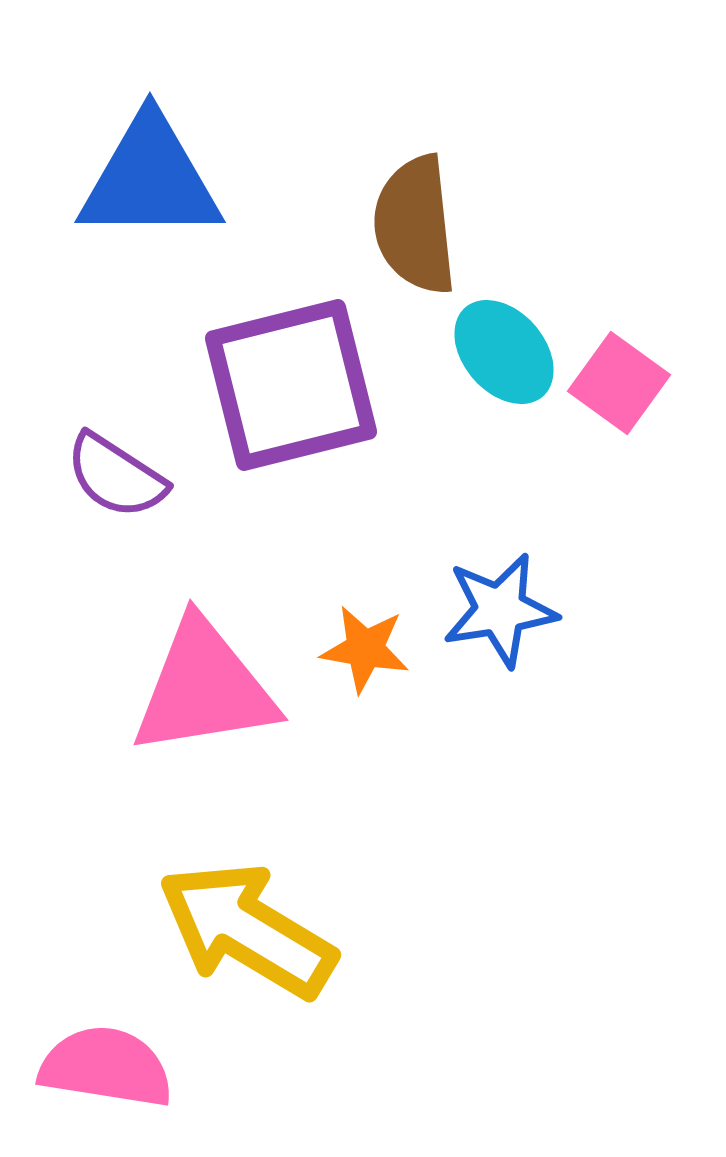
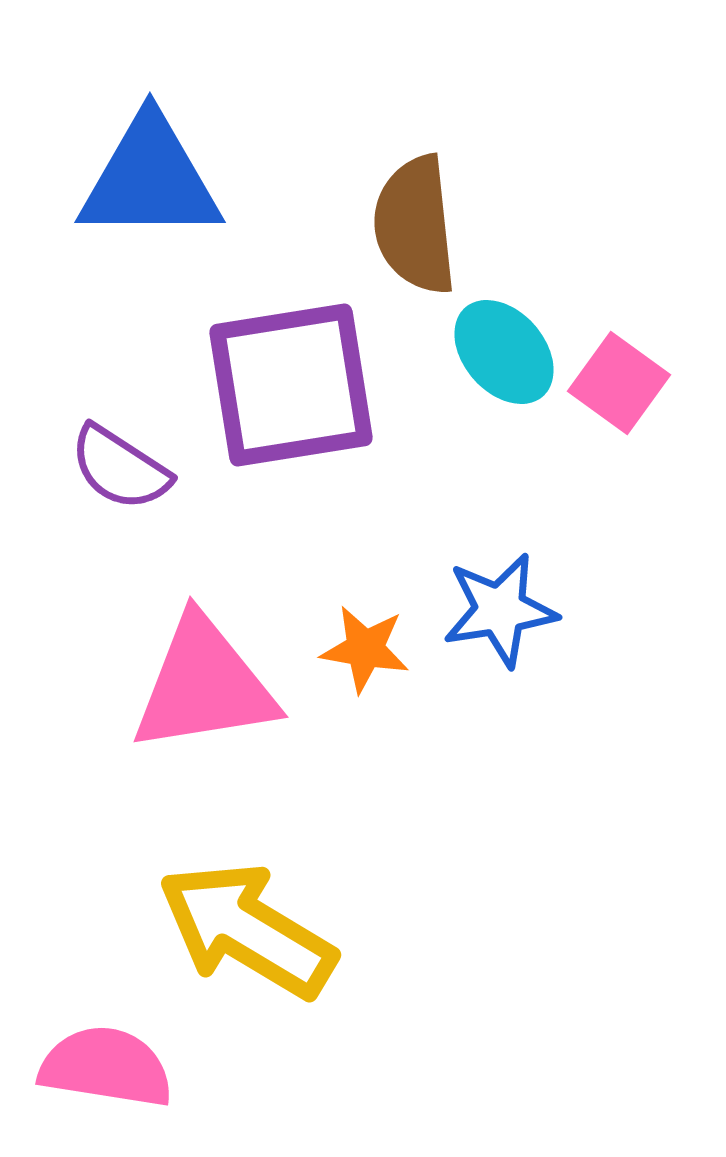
purple square: rotated 5 degrees clockwise
purple semicircle: moved 4 px right, 8 px up
pink triangle: moved 3 px up
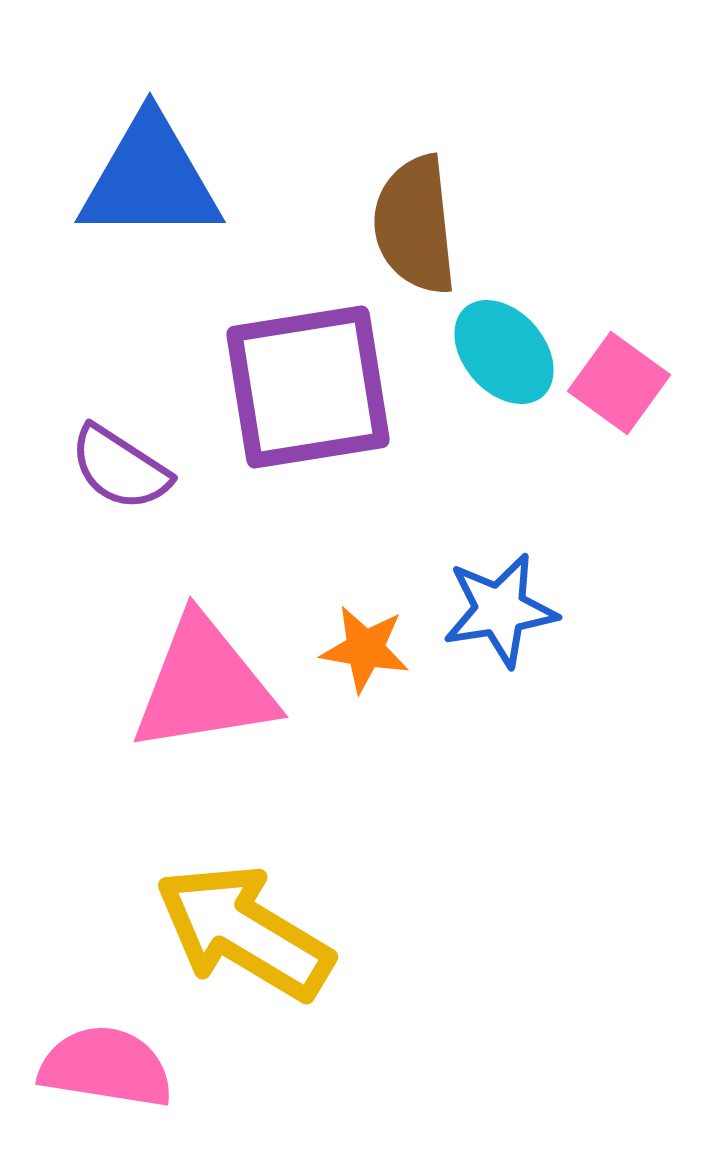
purple square: moved 17 px right, 2 px down
yellow arrow: moved 3 px left, 2 px down
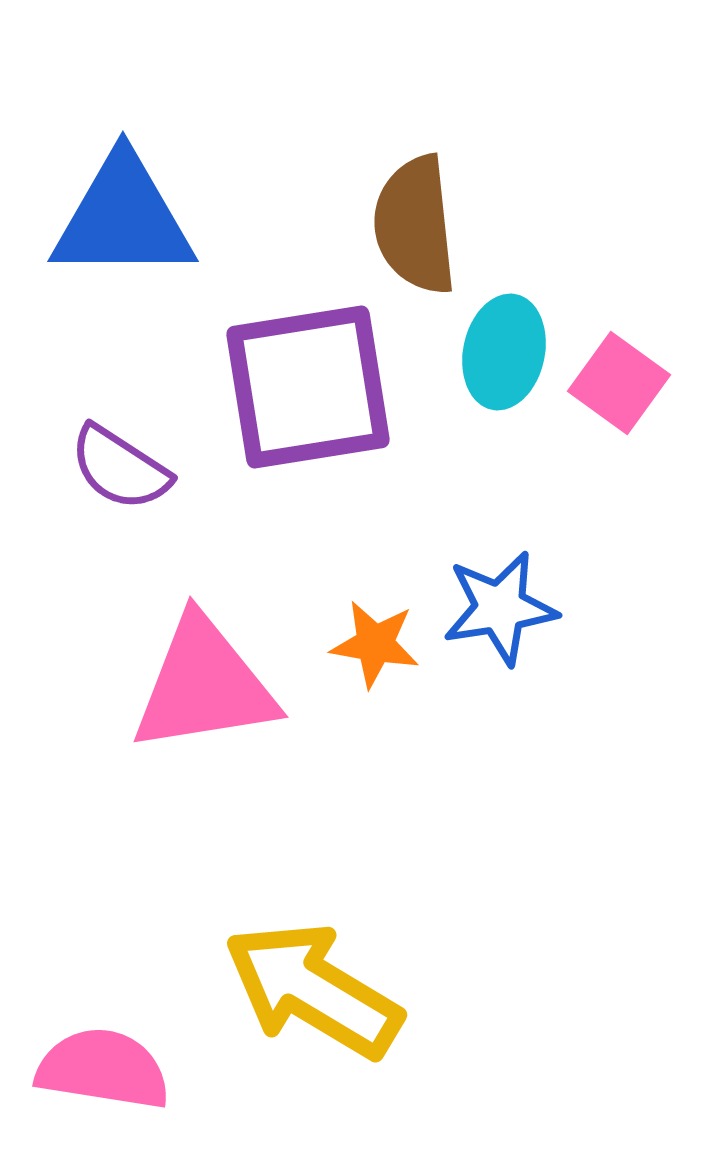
blue triangle: moved 27 px left, 39 px down
cyan ellipse: rotated 53 degrees clockwise
blue star: moved 2 px up
orange star: moved 10 px right, 5 px up
yellow arrow: moved 69 px right, 58 px down
pink semicircle: moved 3 px left, 2 px down
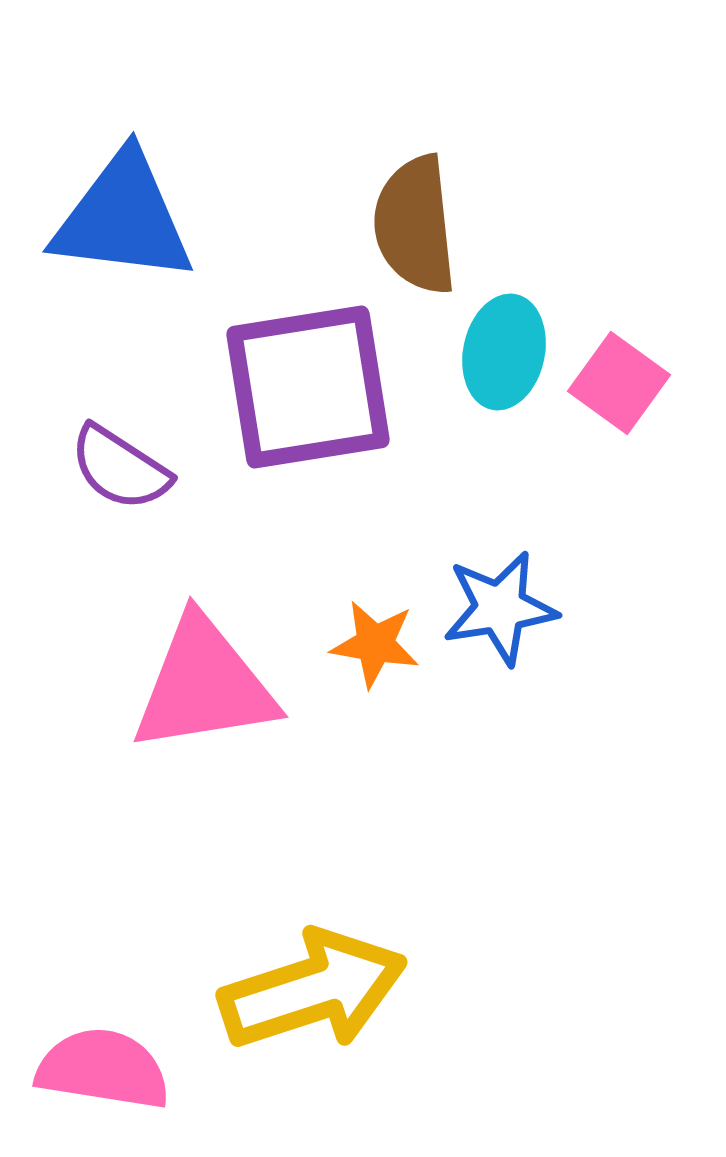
blue triangle: rotated 7 degrees clockwise
yellow arrow: rotated 131 degrees clockwise
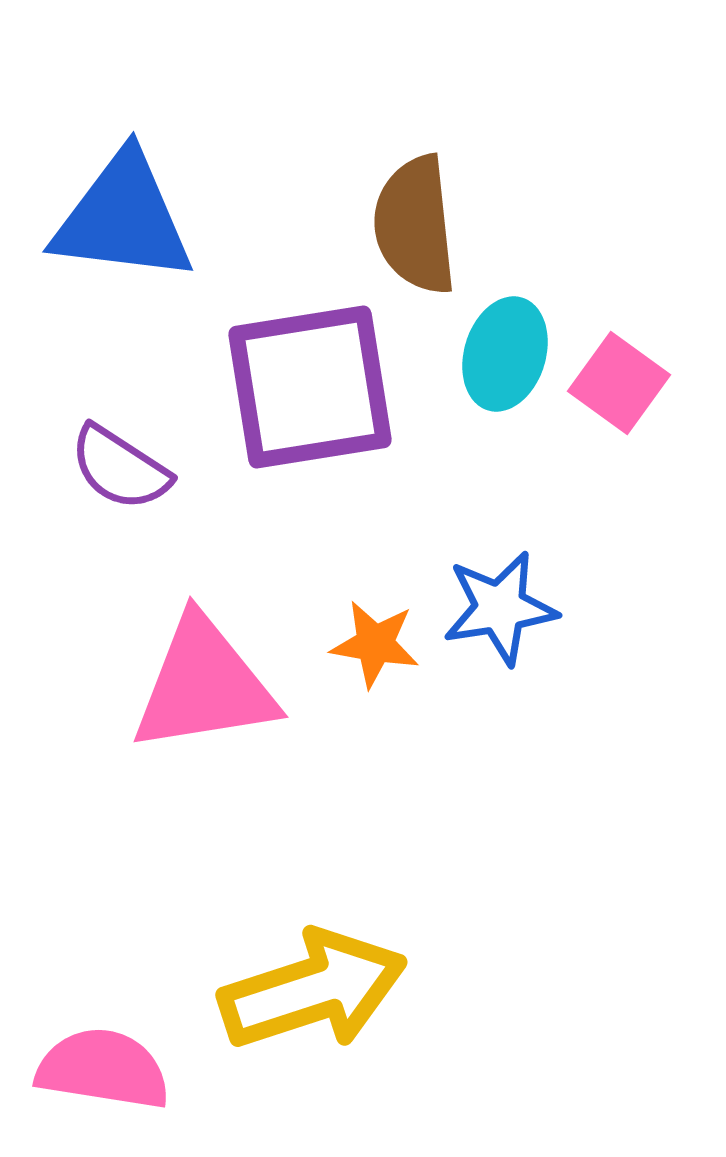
cyan ellipse: moved 1 px right, 2 px down; rotated 5 degrees clockwise
purple square: moved 2 px right
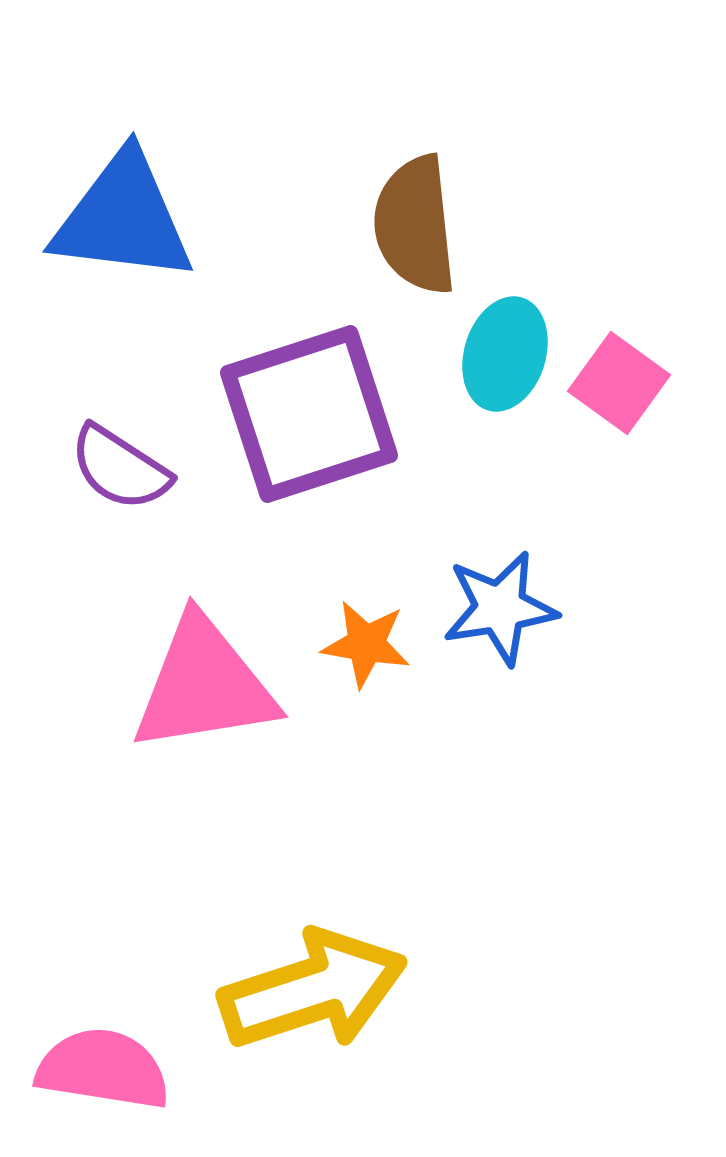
purple square: moved 1 px left, 27 px down; rotated 9 degrees counterclockwise
orange star: moved 9 px left
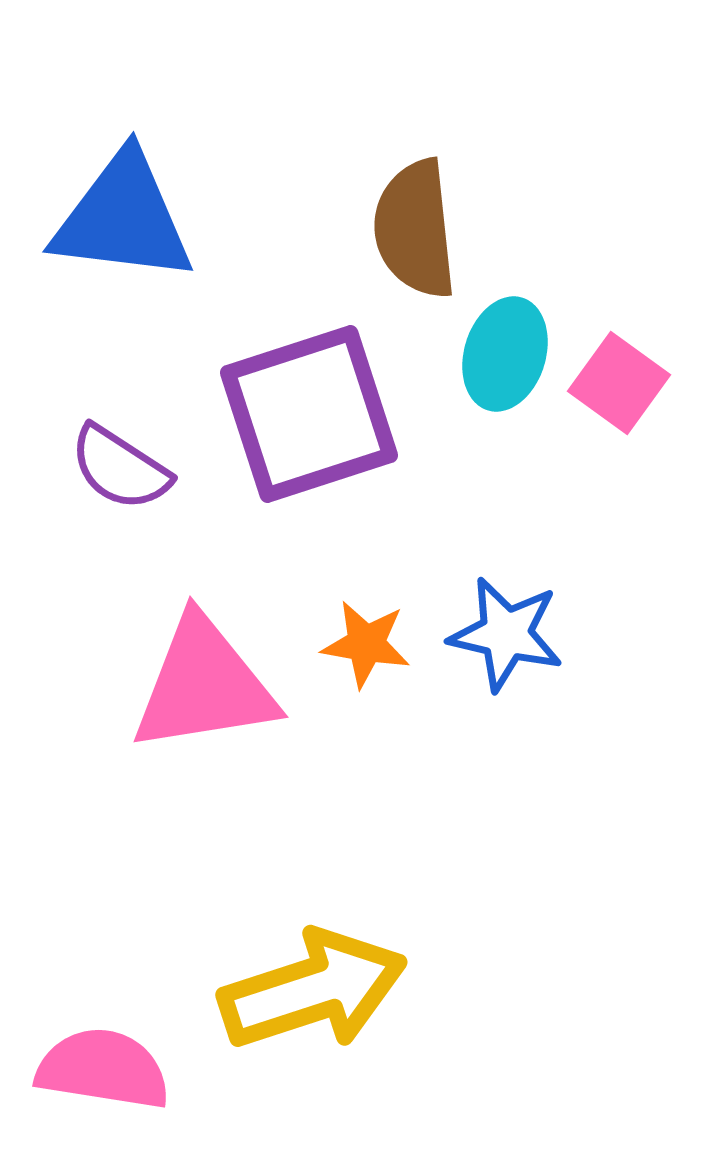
brown semicircle: moved 4 px down
blue star: moved 6 px right, 26 px down; rotated 22 degrees clockwise
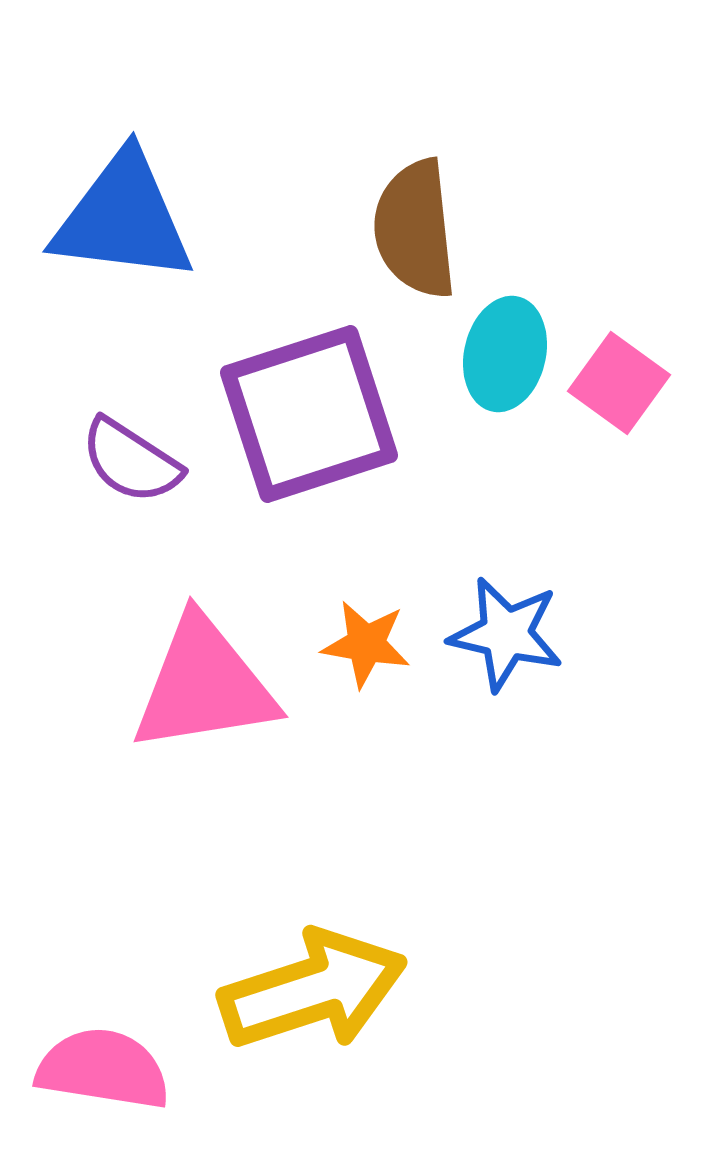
cyan ellipse: rotated 4 degrees counterclockwise
purple semicircle: moved 11 px right, 7 px up
